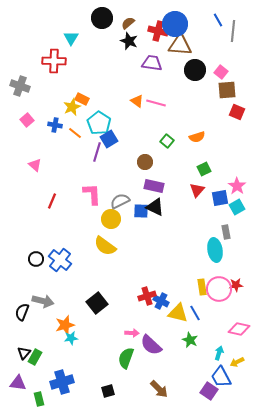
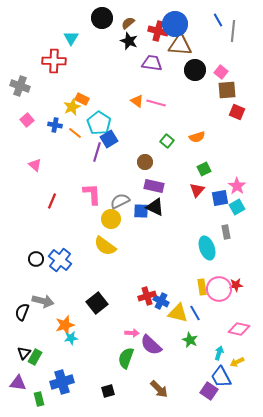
cyan ellipse at (215, 250): moved 8 px left, 2 px up; rotated 10 degrees counterclockwise
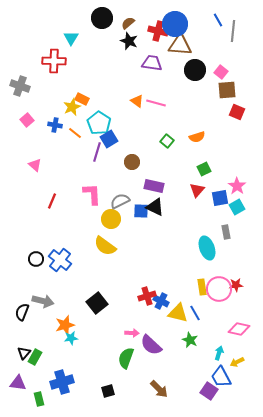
brown circle at (145, 162): moved 13 px left
